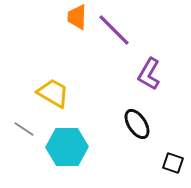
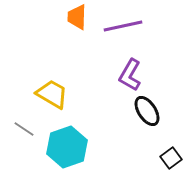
purple line: moved 9 px right, 4 px up; rotated 57 degrees counterclockwise
purple L-shape: moved 19 px left, 1 px down
yellow trapezoid: moved 1 px left, 1 px down
black ellipse: moved 10 px right, 13 px up
cyan hexagon: rotated 18 degrees counterclockwise
black square: moved 2 px left, 5 px up; rotated 35 degrees clockwise
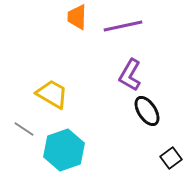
cyan hexagon: moved 3 px left, 3 px down
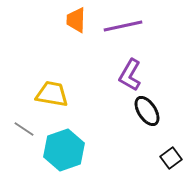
orange trapezoid: moved 1 px left, 3 px down
yellow trapezoid: rotated 20 degrees counterclockwise
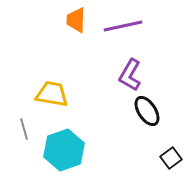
gray line: rotated 40 degrees clockwise
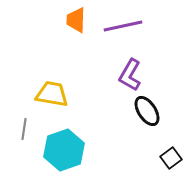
gray line: rotated 25 degrees clockwise
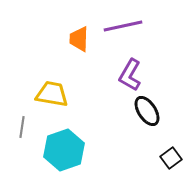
orange trapezoid: moved 3 px right, 19 px down
gray line: moved 2 px left, 2 px up
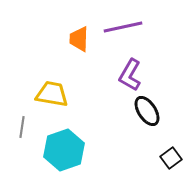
purple line: moved 1 px down
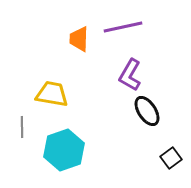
gray line: rotated 10 degrees counterclockwise
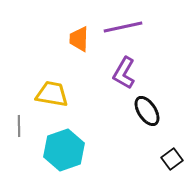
purple L-shape: moved 6 px left, 2 px up
gray line: moved 3 px left, 1 px up
black square: moved 1 px right, 1 px down
